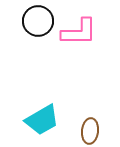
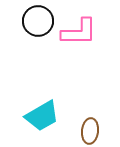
cyan trapezoid: moved 4 px up
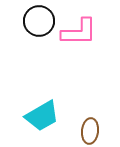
black circle: moved 1 px right
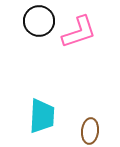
pink L-shape: rotated 18 degrees counterclockwise
cyan trapezoid: rotated 57 degrees counterclockwise
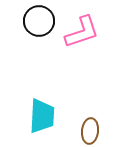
pink L-shape: moved 3 px right
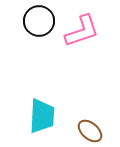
pink L-shape: moved 1 px up
brown ellipse: rotated 55 degrees counterclockwise
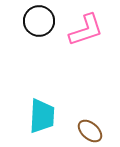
pink L-shape: moved 4 px right, 1 px up
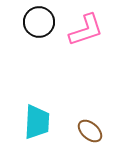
black circle: moved 1 px down
cyan trapezoid: moved 5 px left, 6 px down
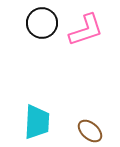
black circle: moved 3 px right, 1 px down
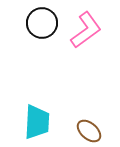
pink L-shape: rotated 18 degrees counterclockwise
brown ellipse: moved 1 px left
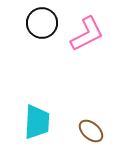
pink L-shape: moved 1 px right, 4 px down; rotated 9 degrees clockwise
brown ellipse: moved 2 px right
